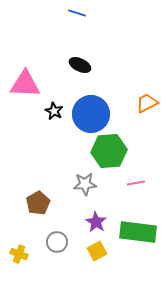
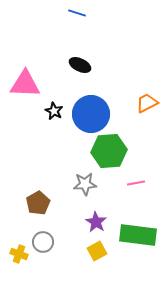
green rectangle: moved 3 px down
gray circle: moved 14 px left
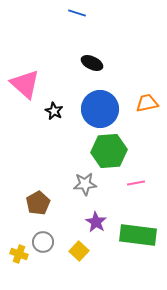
black ellipse: moved 12 px right, 2 px up
pink triangle: rotated 40 degrees clockwise
orange trapezoid: rotated 15 degrees clockwise
blue circle: moved 9 px right, 5 px up
yellow square: moved 18 px left; rotated 18 degrees counterclockwise
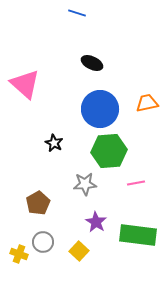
black star: moved 32 px down
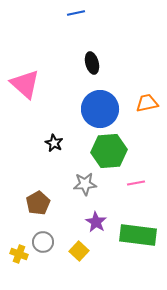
blue line: moved 1 px left; rotated 30 degrees counterclockwise
black ellipse: rotated 50 degrees clockwise
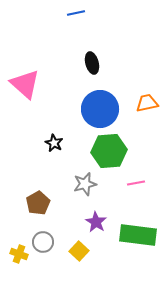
gray star: rotated 10 degrees counterclockwise
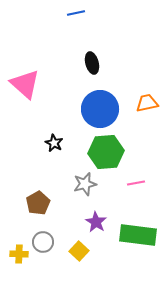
green hexagon: moved 3 px left, 1 px down
yellow cross: rotated 18 degrees counterclockwise
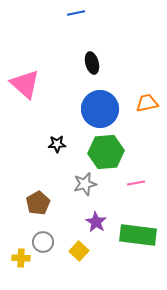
black star: moved 3 px right, 1 px down; rotated 30 degrees counterclockwise
yellow cross: moved 2 px right, 4 px down
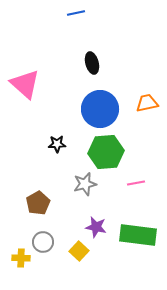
purple star: moved 5 px down; rotated 20 degrees counterclockwise
